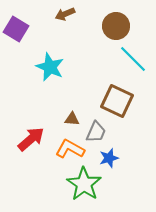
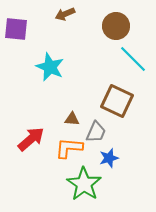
purple square: rotated 25 degrees counterclockwise
orange L-shape: moved 1 px left, 1 px up; rotated 24 degrees counterclockwise
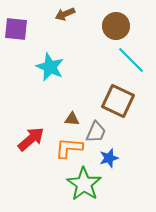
cyan line: moved 2 px left, 1 px down
brown square: moved 1 px right
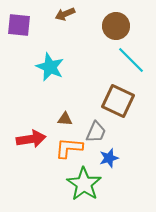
purple square: moved 3 px right, 4 px up
brown triangle: moved 7 px left
red arrow: rotated 32 degrees clockwise
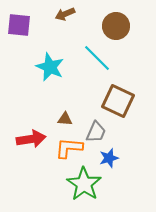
cyan line: moved 34 px left, 2 px up
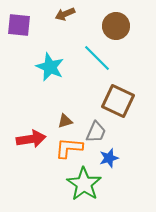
brown triangle: moved 2 px down; rotated 21 degrees counterclockwise
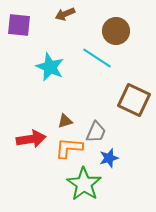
brown circle: moved 5 px down
cyan line: rotated 12 degrees counterclockwise
brown square: moved 16 px right, 1 px up
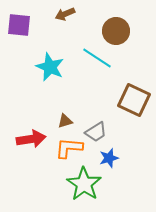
gray trapezoid: rotated 35 degrees clockwise
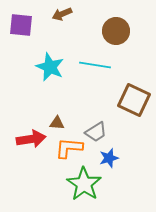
brown arrow: moved 3 px left
purple square: moved 2 px right
cyan line: moved 2 px left, 7 px down; rotated 24 degrees counterclockwise
brown triangle: moved 8 px left, 2 px down; rotated 21 degrees clockwise
